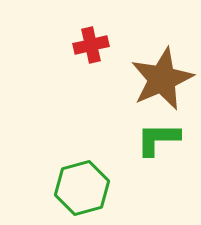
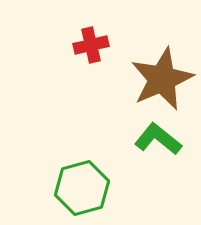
green L-shape: rotated 39 degrees clockwise
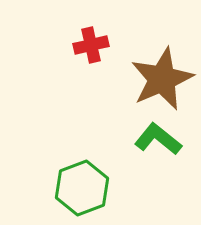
green hexagon: rotated 6 degrees counterclockwise
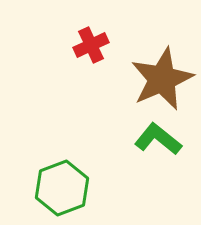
red cross: rotated 12 degrees counterclockwise
green hexagon: moved 20 px left
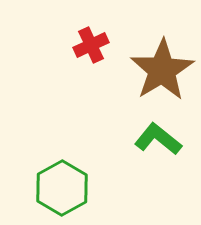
brown star: moved 9 px up; rotated 8 degrees counterclockwise
green hexagon: rotated 8 degrees counterclockwise
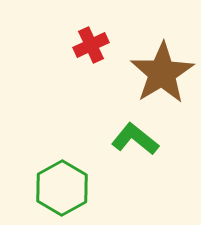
brown star: moved 3 px down
green L-shape: moved 23 px left
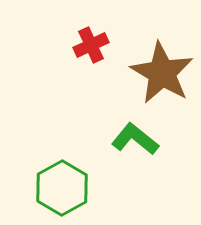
brown star: rotated 10 degrees counterclockwise
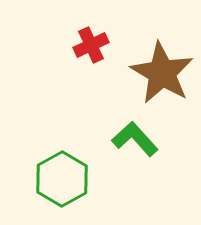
green L-shape: rotated 9 degrees clockwise
green hexagon: moved 9 px up
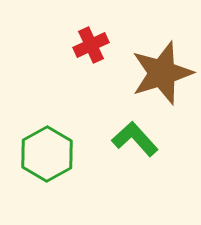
brown star: rotated 24 degrees clockwise
green hexagon: moved 15 px left, 25 px up
